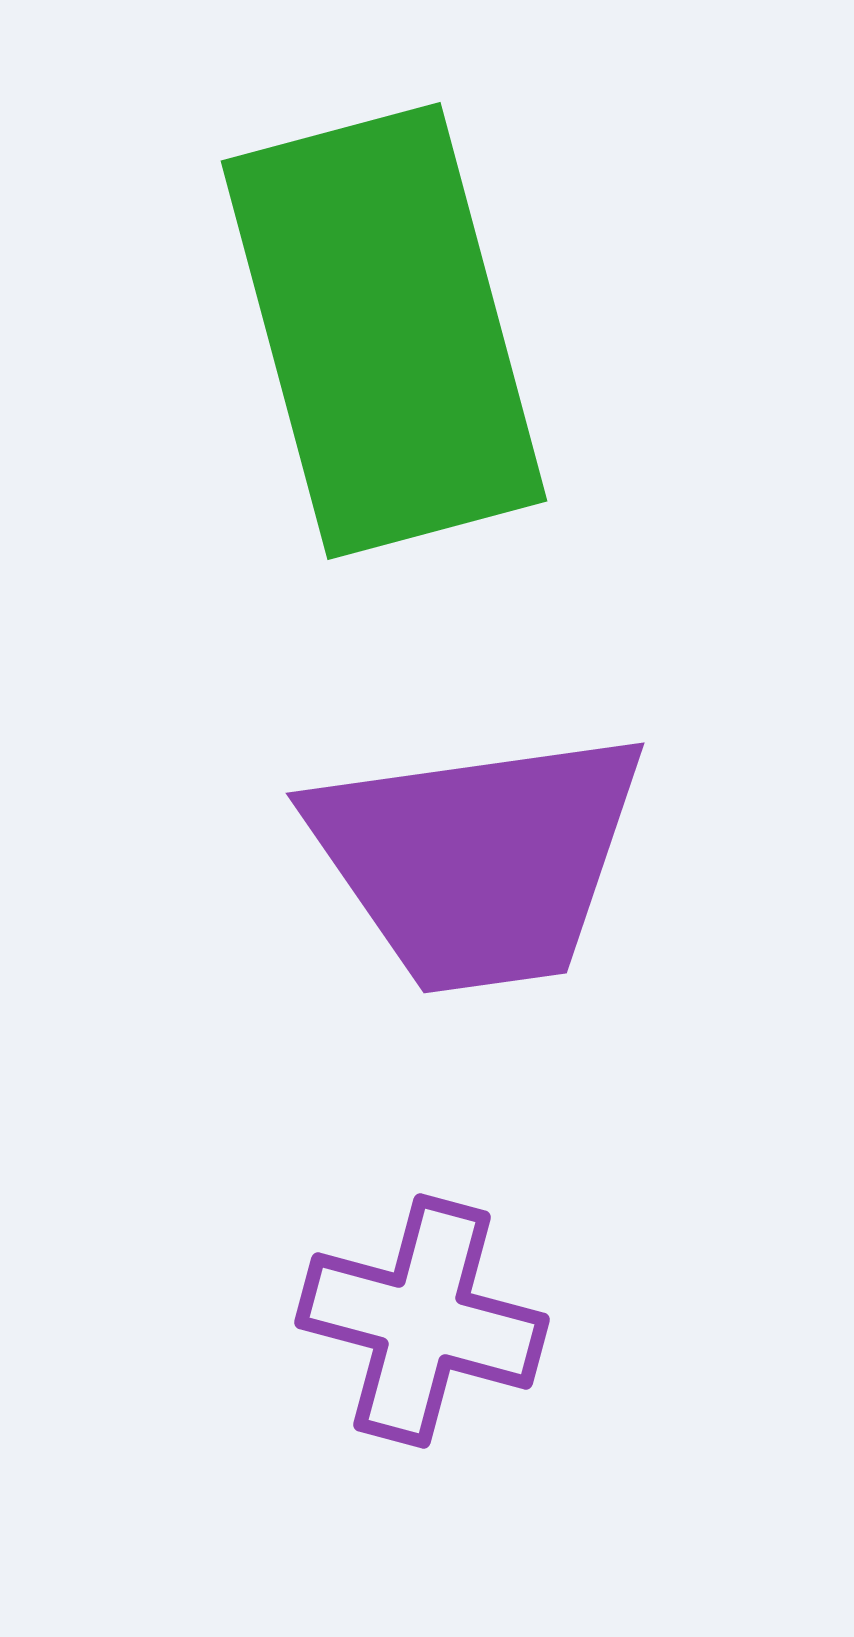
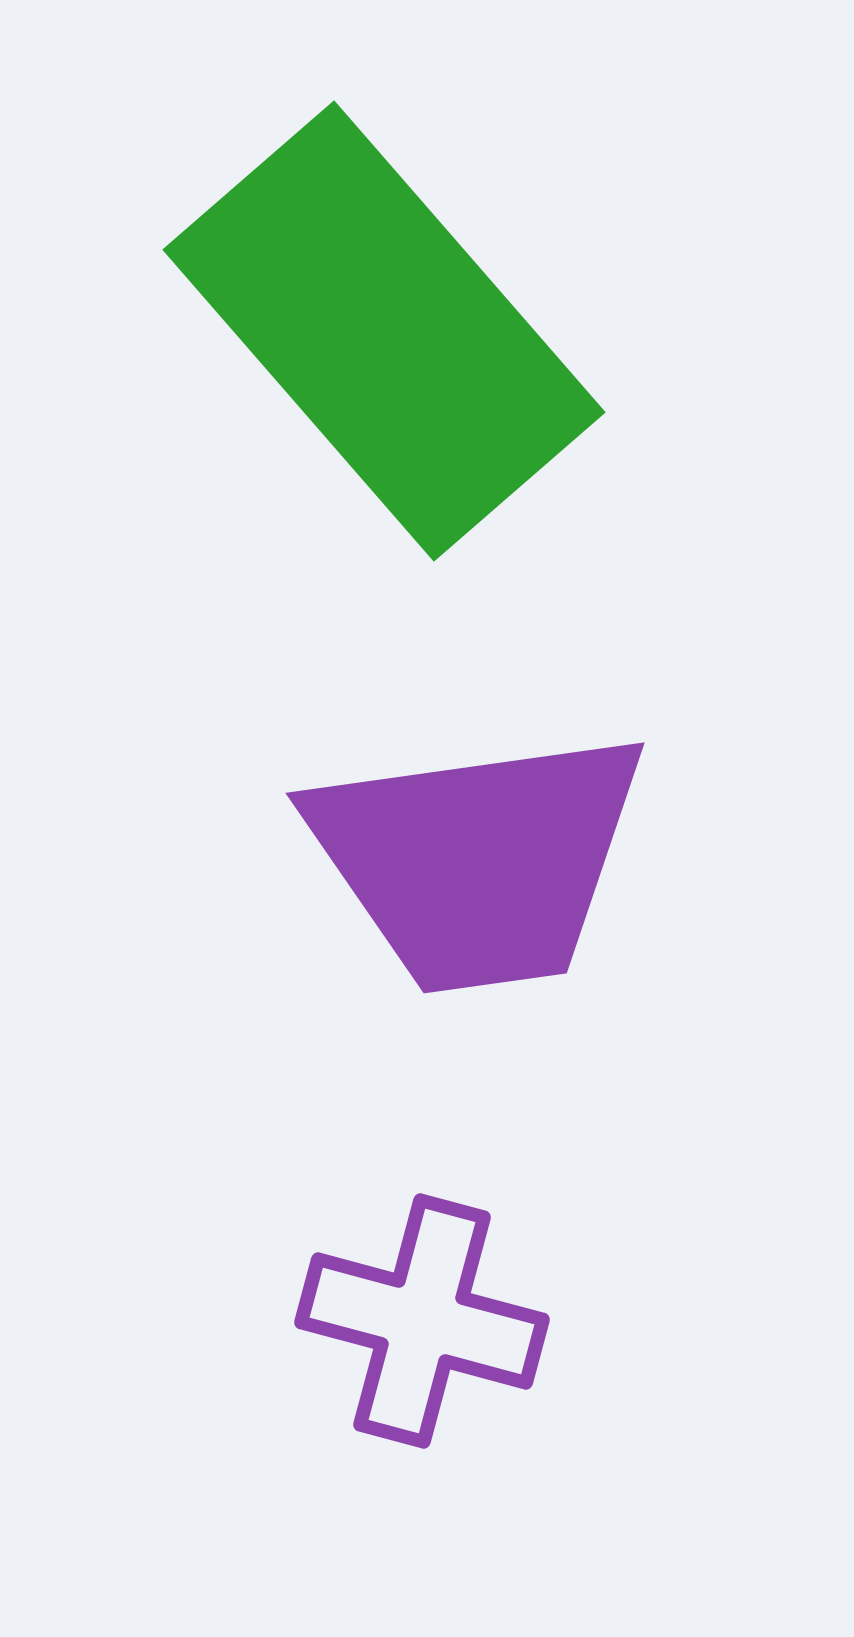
green rectangle: rotated 26 degrees counterclockwise
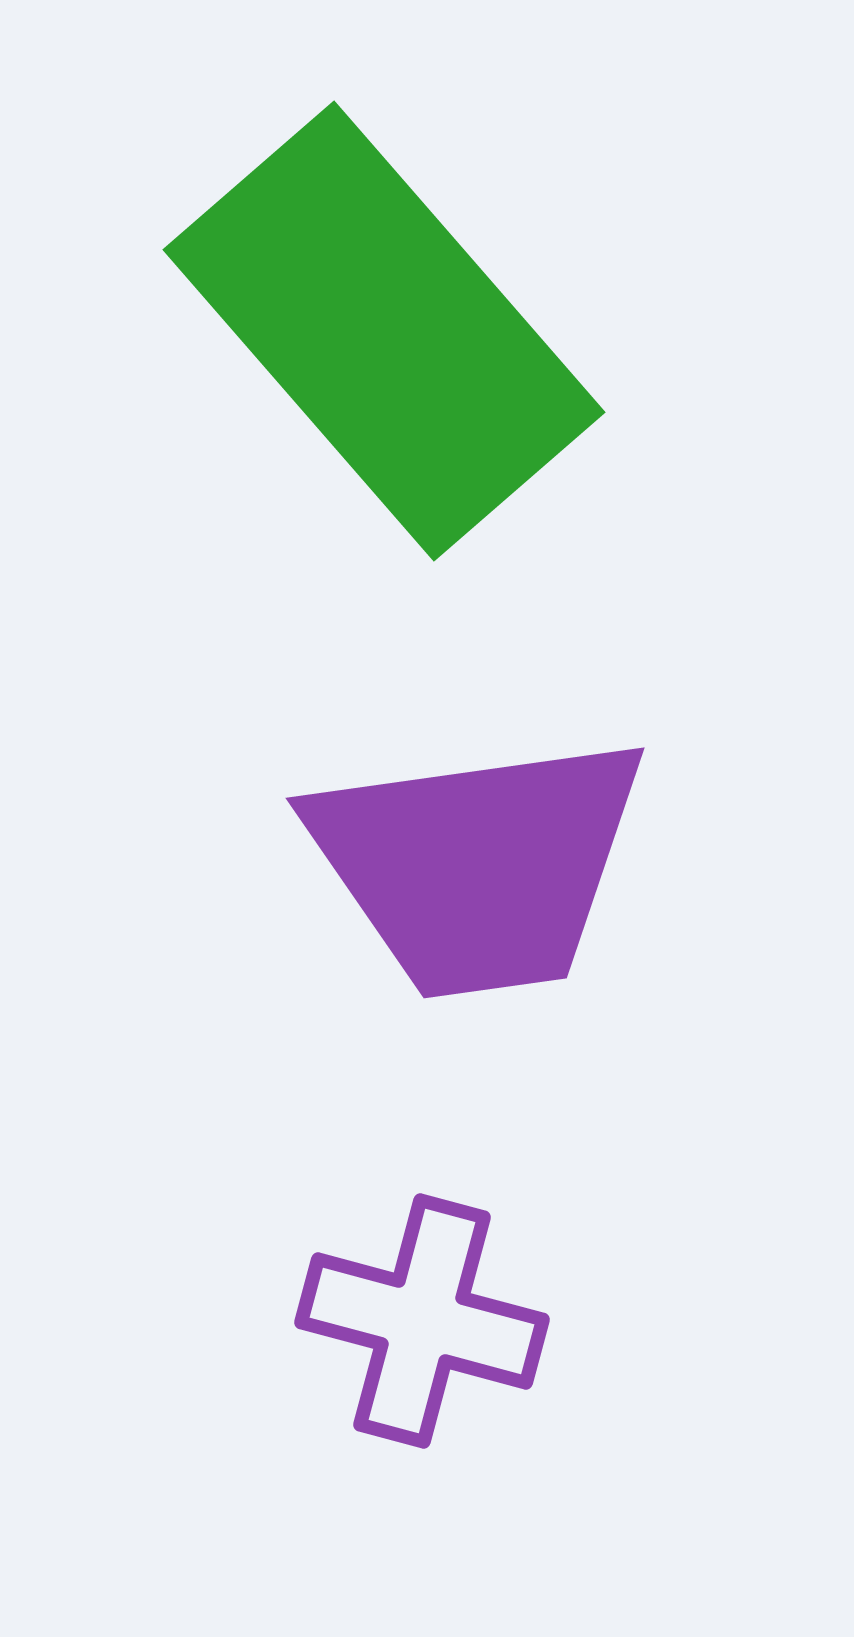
purple trapezoid: moved 5 px down
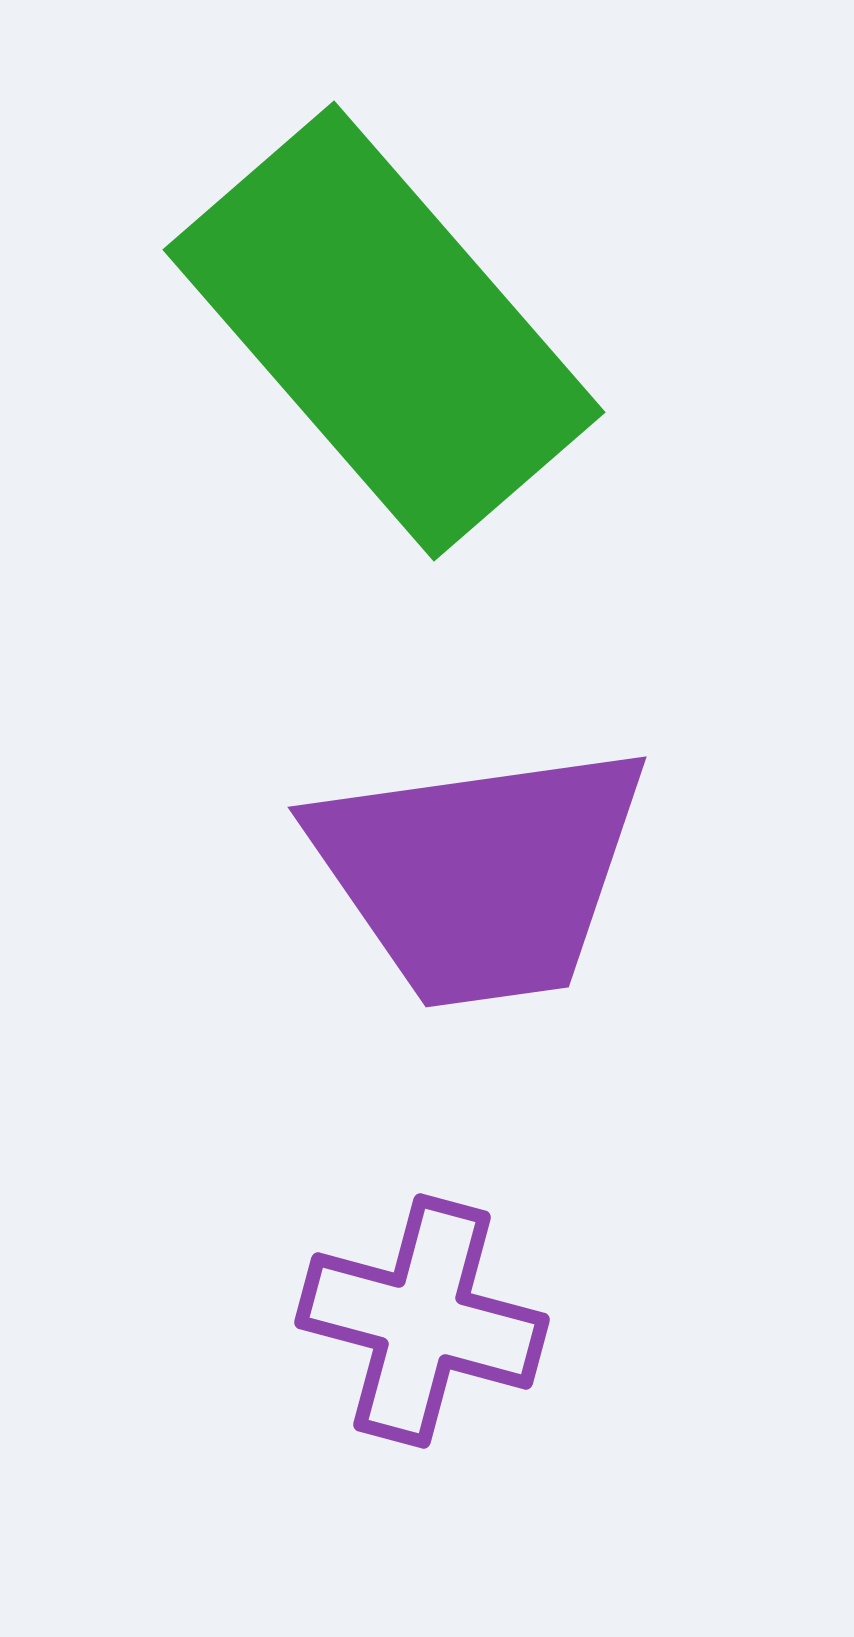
purple trapezoid: moved 2 px right, 9 px down
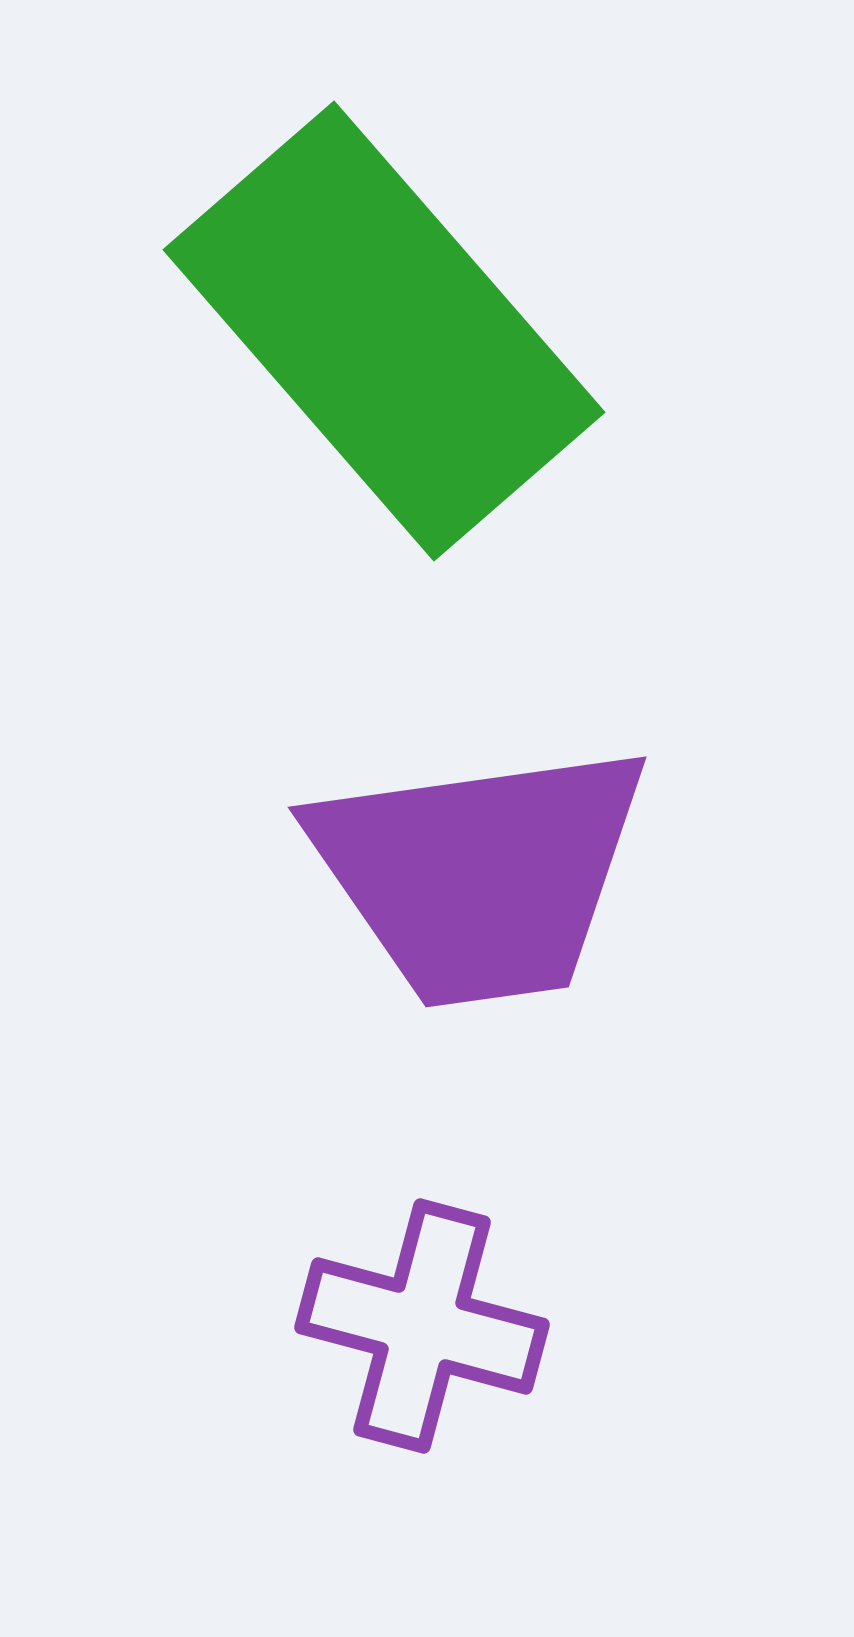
purple cross: moved 5 px down
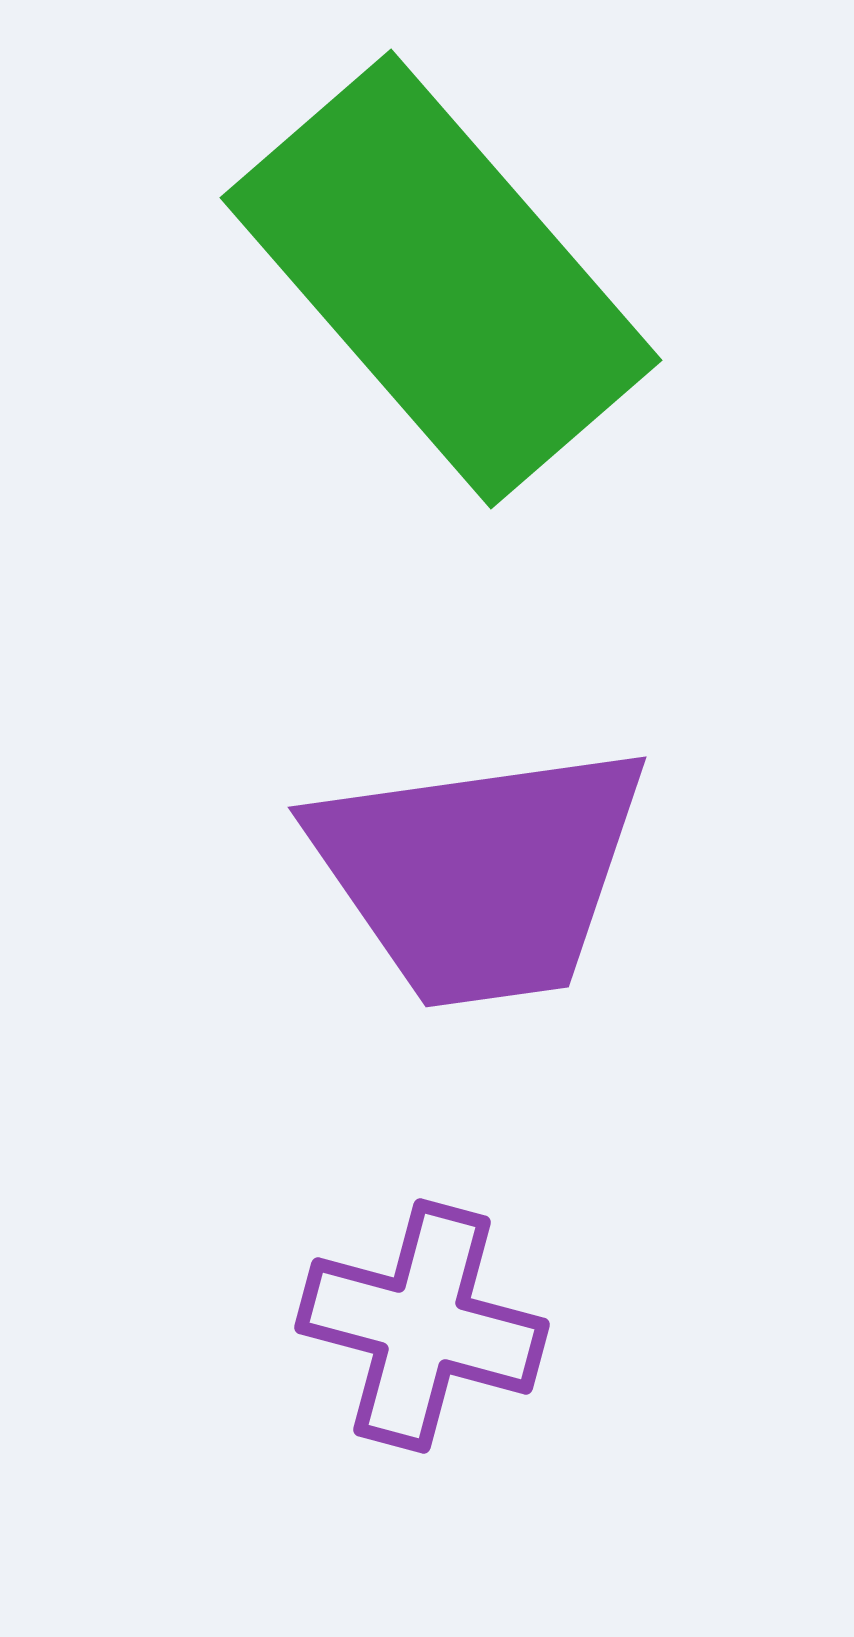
green rectangle: moved 57 px right, 52 px up
